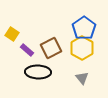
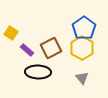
yellow square: moved 1 px left, 1 px up
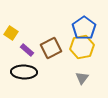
yellow hexagon: moved 1 px up; rotated 20 degrees clockwise
black ellipse: moved 14 px left
gray triangle: rotated 16 degrees clockwise
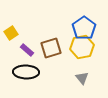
yellow square: rotated 24 degrees clockwise
brown square: rotated 10 degrees clockwise
black ellipse: moved 2 px right
gray triangle: rotated 16 degrees counterclockwise
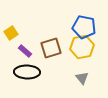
blue pentagon: moved 1 px up; rotated 25 degrees counterclockwise
purple rectangle: moved 2 px left, 1 px down
black ellipse: moved 1 px right
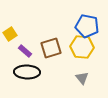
blue pentagon: moved 3 px right, 1 px up
yellow square: moved 1 px left, 1 px down
yellow hexagon: rotated 15 degrees clockwise
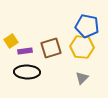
yellow square: moved 1 px right, 7 px down
purple rectangle: rotated 48 degrees counterclockwise
gray triangle: rotated 24 degrees clockwise
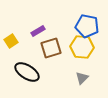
purple rectangle: moved 13 px right, 20 px up; rotated 24 degrees counterclockwise
black ellipse: rotated 30 degrees clockwise
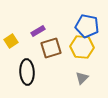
black ellipse: rotated 55 degrees clockwise
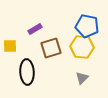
purple rectangle: moved 3 px left, 2 px up
yellow square: moved 1 px left, 5 px down; rotated 32 degrees clockwise
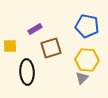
yellow hexagon: moved 5 px right, 13 px down
